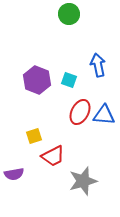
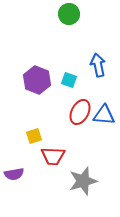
red trapezoid: rotated 30 degrees clockwise
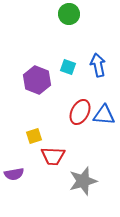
cyan square: moved 1 px left, 13 px up
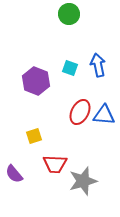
cyan square: moved 2 px right, 1 px down
purple hexagon: moved 1 px left, 1 px down
red trapezoid: moved 2 px right, 8 px down
purple semicircle: rotated 60 degrees clockwise
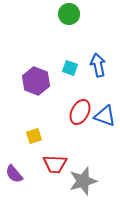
blue triangle: moved 1 px right, 1 px down; rotated 15 degrees clockwise
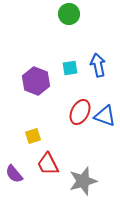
cyan square: rotated 28 degrees counterclockwise
yellow square: moved 1 px left
red trapezoid: moved 7 px left; rotated 60 degrees clockwise
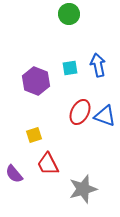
yellow square: moved 1 px right, 1 px up
gray star: moved 8 px down
